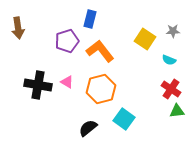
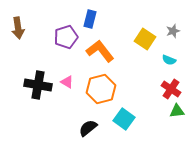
gray star: rotated 16 degrees counterclockwise
purple pentagon: moved 1 px left, 4 px up
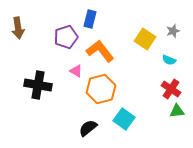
pink triangle: moved 9 px right, 11 px up
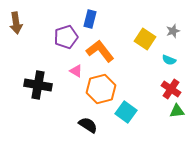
brown arrow: moved 2 px left, 5 px up
cyan square: moved 2 px right, 7 px up
black semicircle: moved 3 px up; rotated 72 degrees clockwise
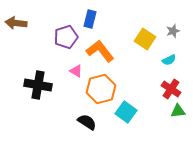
brown arrow: rotated 105 degrees clockwise
cyan semicircle: rotated 48 degrees counterclockwise
green triangle: moved 1 px right
black semicircle: moved 1 px left, 3 px up
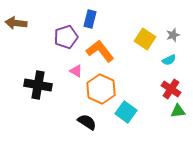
gray star: moved 4 px down
orange hexagon: rotated 20 degrees counterclockwise
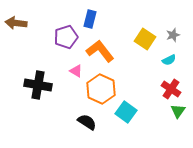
green triangle: rotated 49 degrees counterclockwise
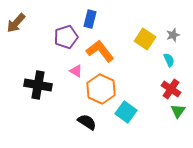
brown arrow: rotated 55 degrees counterclockwise
cyan semicircle: rotated 88 degrees counterclockwise
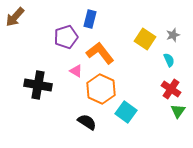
brown arrow: moved 1 px left, 6 px up
orange L-shape: moved 2 px down
